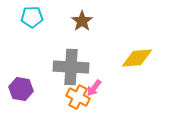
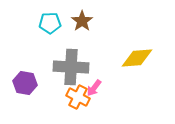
cyan pentagon: moved 18 px right, 6 px down
purple hexagon: moved 4 px right, 6 px up
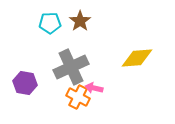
brown star: moved 2 px left
gray cross: rotated 28 degrees counterclockwise
pink arrow: rotated 66 degrees clockwise
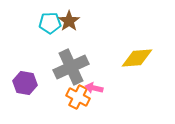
brown star: moved 11 px left
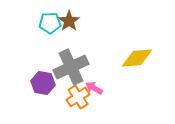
purple hexagon: moved 18 px right
pink arrow: rotated 18 degrees clockwise
orange cross: rotated 30 degrees clockwise
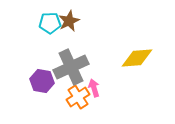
brown star: rotated 10 degrees clockwise
purple hexagon: moved 1 px left, 2 px up
pink arrow: rotated 42 degrees clockwise
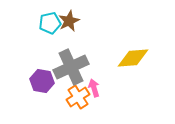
cyan pentagon: rotated 10 degrees counterclockwise
yellow diamond: moved 4 px left
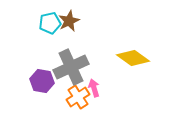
yellow diamond: rotated 40 degrees clockwise
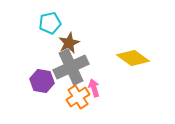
brown star: moved 22 px down
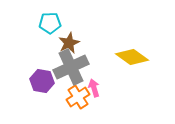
cyan pentagon: rotated 10 degrees clockwise
yellow diamond: moved 1 px left, 1 px up
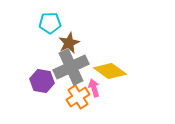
yellow diamond: moved 22 px left, 14 px down
